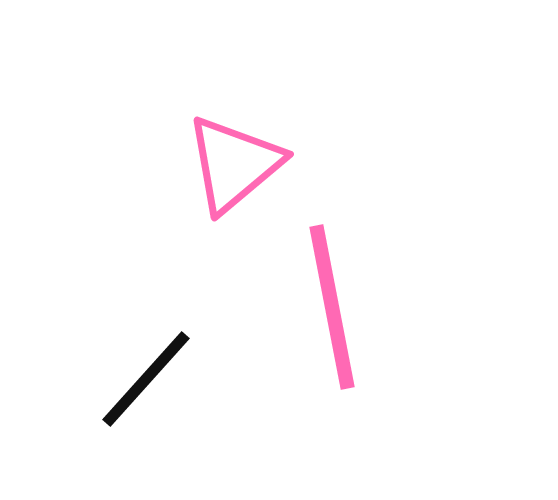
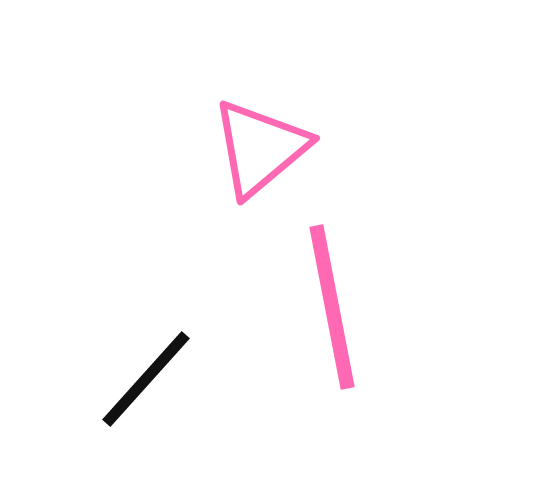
pink triangle: moved 26 px right, 16 px up
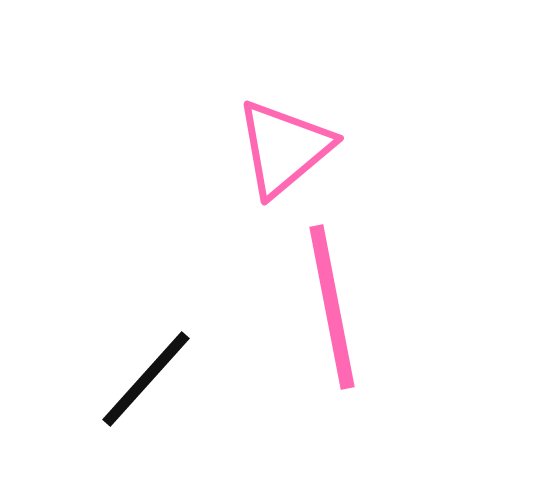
pink triangle: moved 24 px right
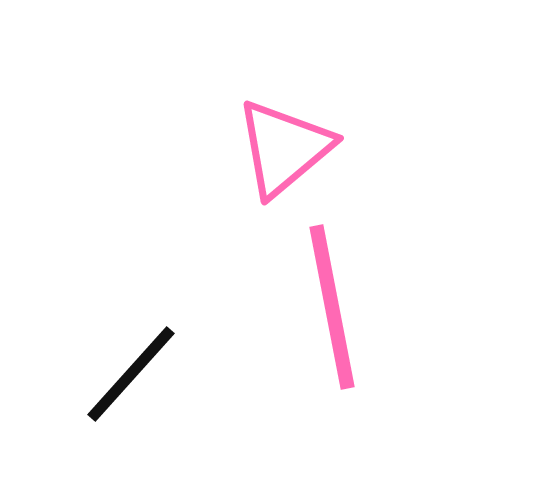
black line: moved 15 px left, 5 px up
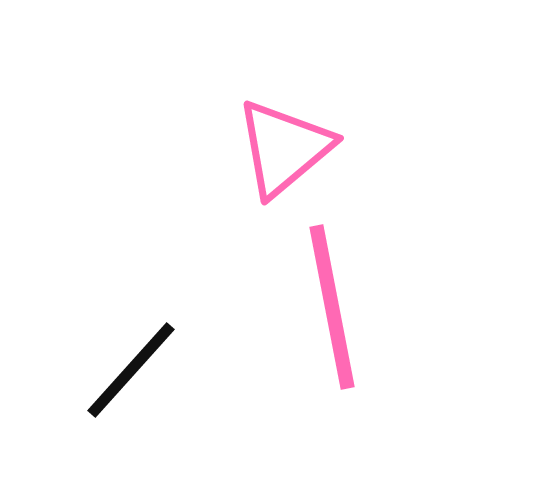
black line: moved 4 px up
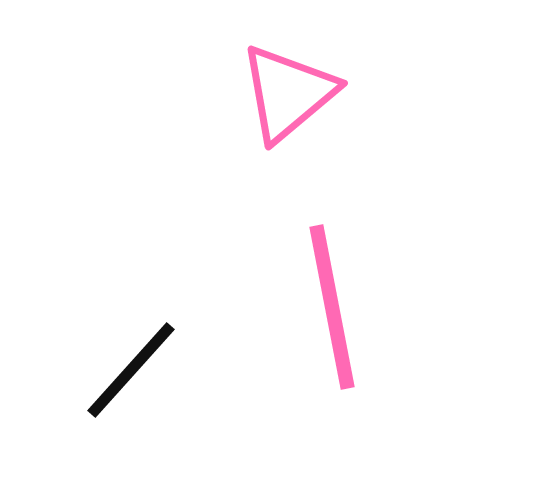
pink triangle: moved 4 px right, 55 px up
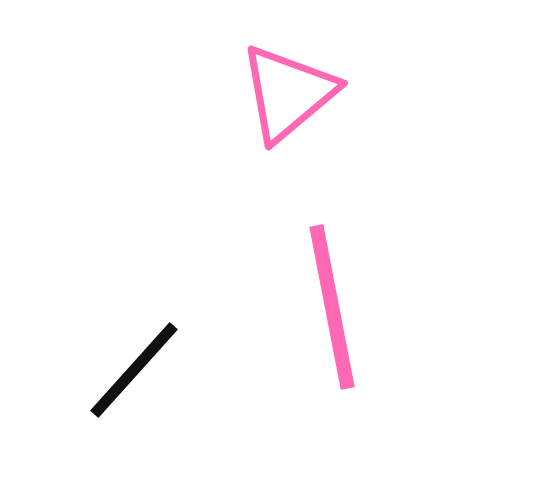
black line: moved 3 px right
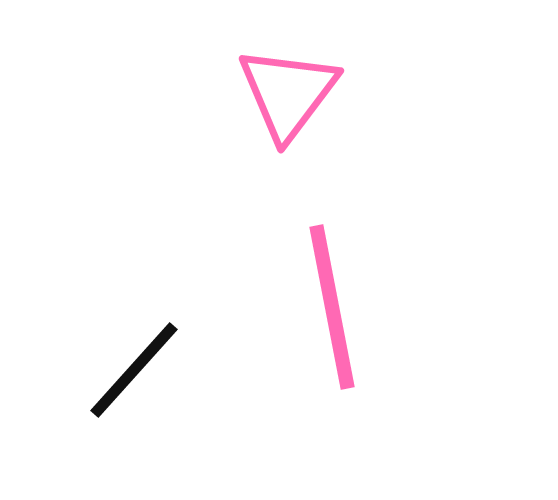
pink triangle: rotated 13 degrees counterclockwise
